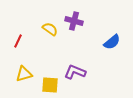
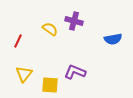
blue semicircle: moved 1 px right, 3 px up; rotated 30 degrees clockwise
yellow triangle: rotated 36 degrees counterclockwise
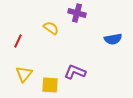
purple cross: moved 3 px right, 8 px up
yellow semicircle: moved 1 px right, 1 px up
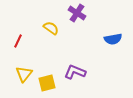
purple cross: rotated 18 degrees clockwise
yellow square: moved 3 px left, 2 px up; rotated 18 degrees counterclockwise
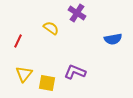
yellow square: rotated 24 degrees clockwise
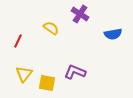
purple cross: moved 3 px right, 1 px down
blue semicircle: moved 5 px up
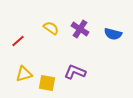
purple cross: moved 15 px down
blue semicircle: rotated 24 degrees clockwise
red line: rotated 24 degrees clockwise
yellow triangle: rotated 36 degrees clockwise
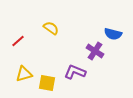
purple cross: moved 15 px right, 22 px down
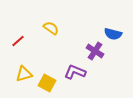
yellow square: rotated 18 degrees clockwise
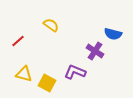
yellow semicircle: moved 3 px up
yellow triangle: rotated 30 degrees clockwise
